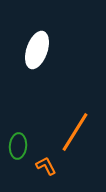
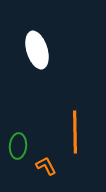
white ellipse: rotated 36 degrees counterclockwise
orange line: rotated 33 degrees counterclockwise
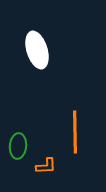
orange L-shape: rotated 115 degrees clockwise
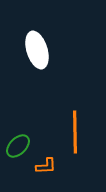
green ellipse: rotated 40 degrees clockwise
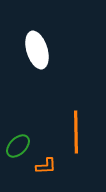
orange line: moved 1 px right
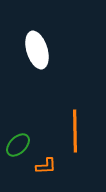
orange line: moved 1 px left, 1 px up
green ellipse: moved 1 px up
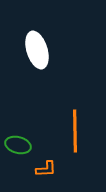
green ellipse: rotated 60 degrees clockwise
orange L-shape: moved 3 px down
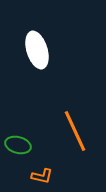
orange line: rotated 24 degrees counterclockwise
orange L-shape: moved 4 px left, 7 px down; rotated 15 degrees clockwise
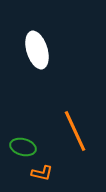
green ellipse: moved 5 px right, 2 px down
orange L-shape: moved 3 px up
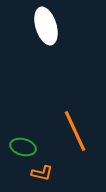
white ellipse: moved 9 px right, 24 px up
